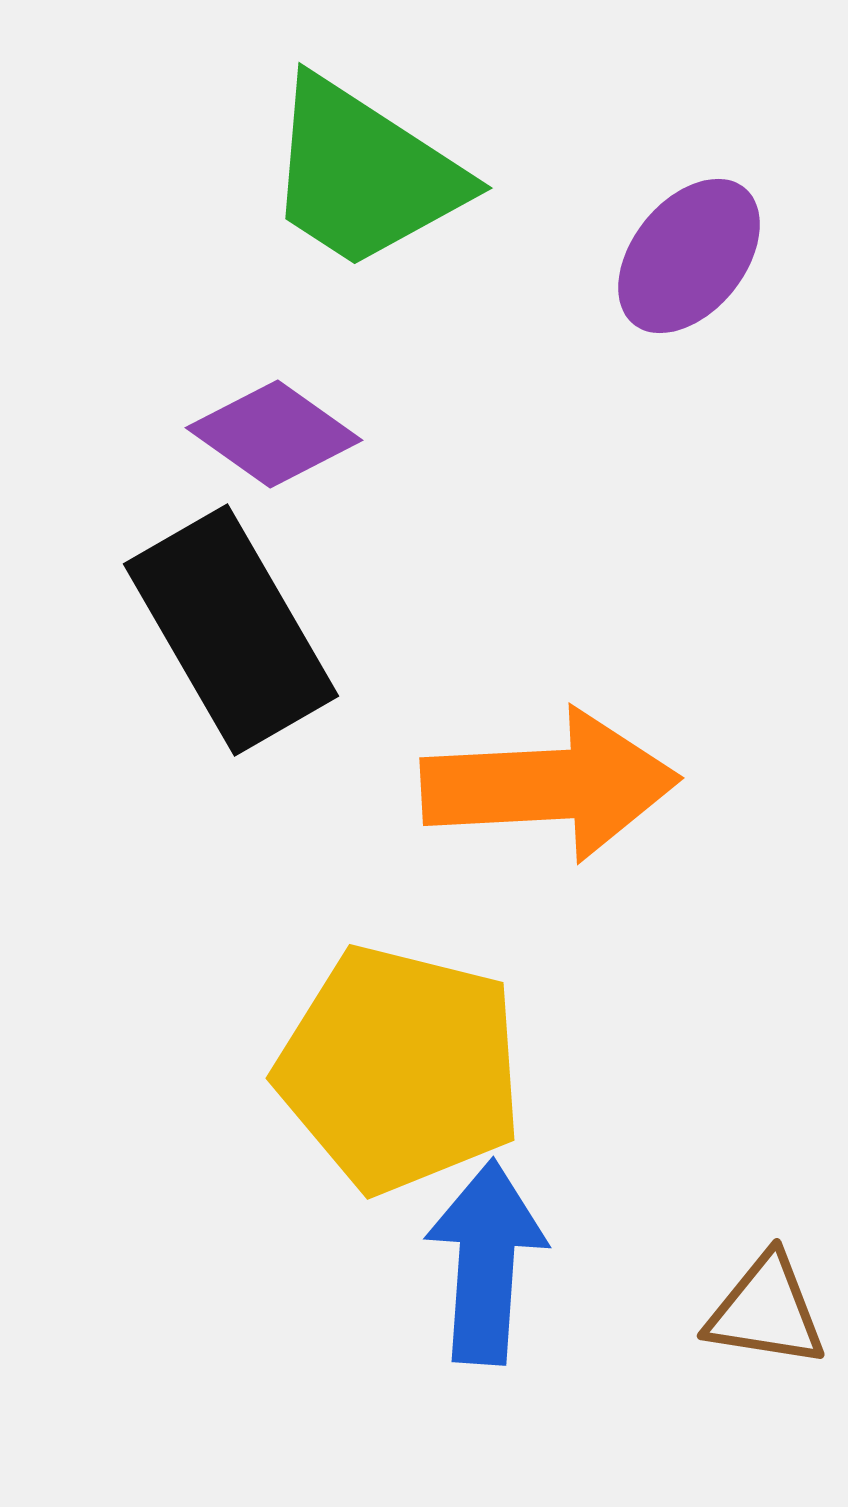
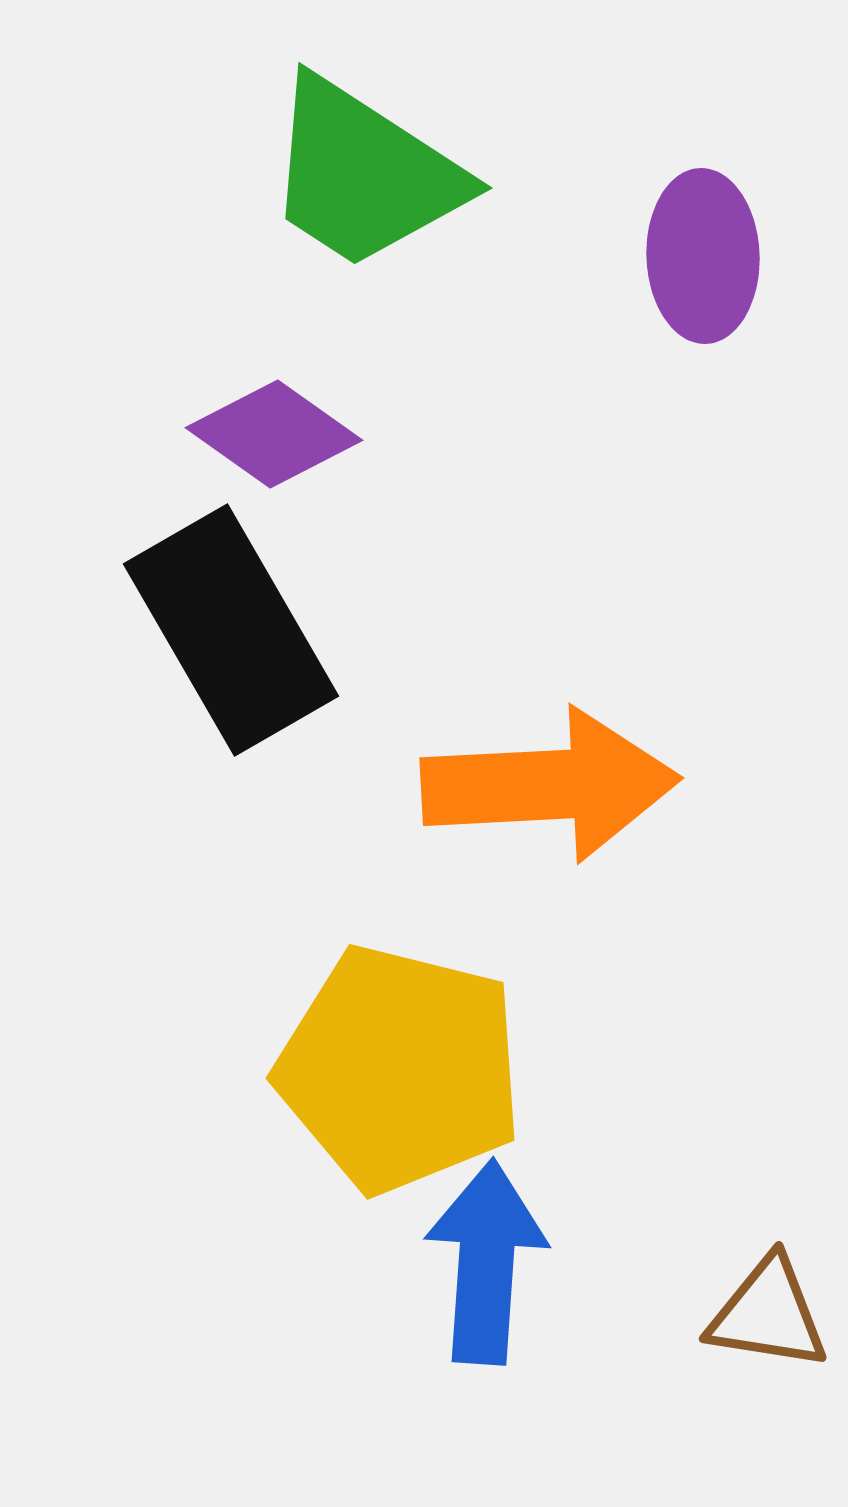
purple ellipse: moved 14 px right; rotated 41 degrees counterclockwise
brown triangle: moved 2 px right, 3 px down
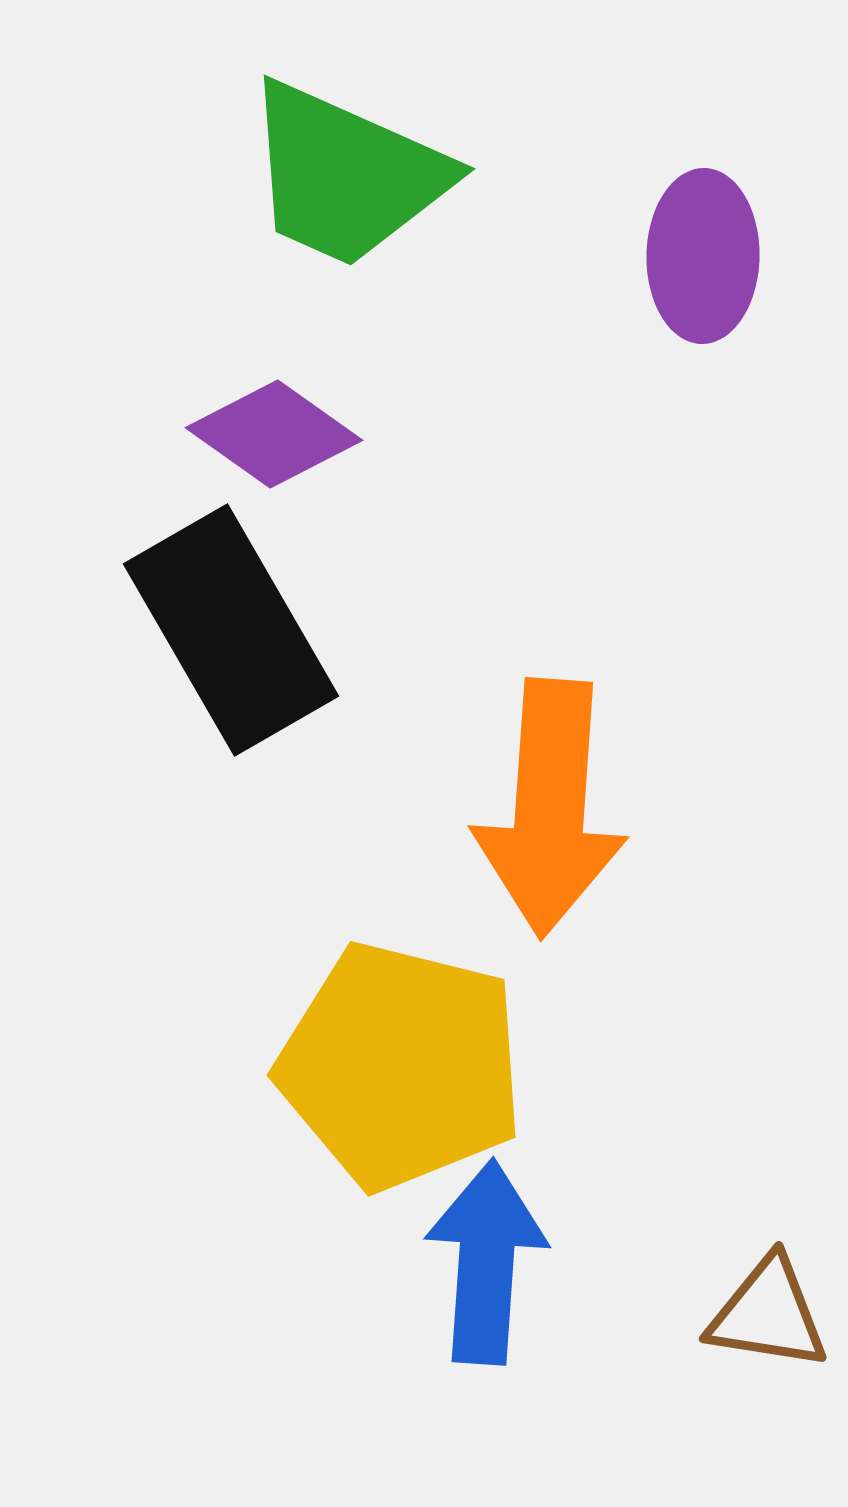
green trapezoid: moved 18 px left, 1 px down; rotated 9 degrees counterclockwise
purple ellipse: rotated 3 degrees clockwise
orange arrow: moved 23 px down; rotated 97 degrees clockwise
yellow pentagon: moved 1 px right, 3 px up
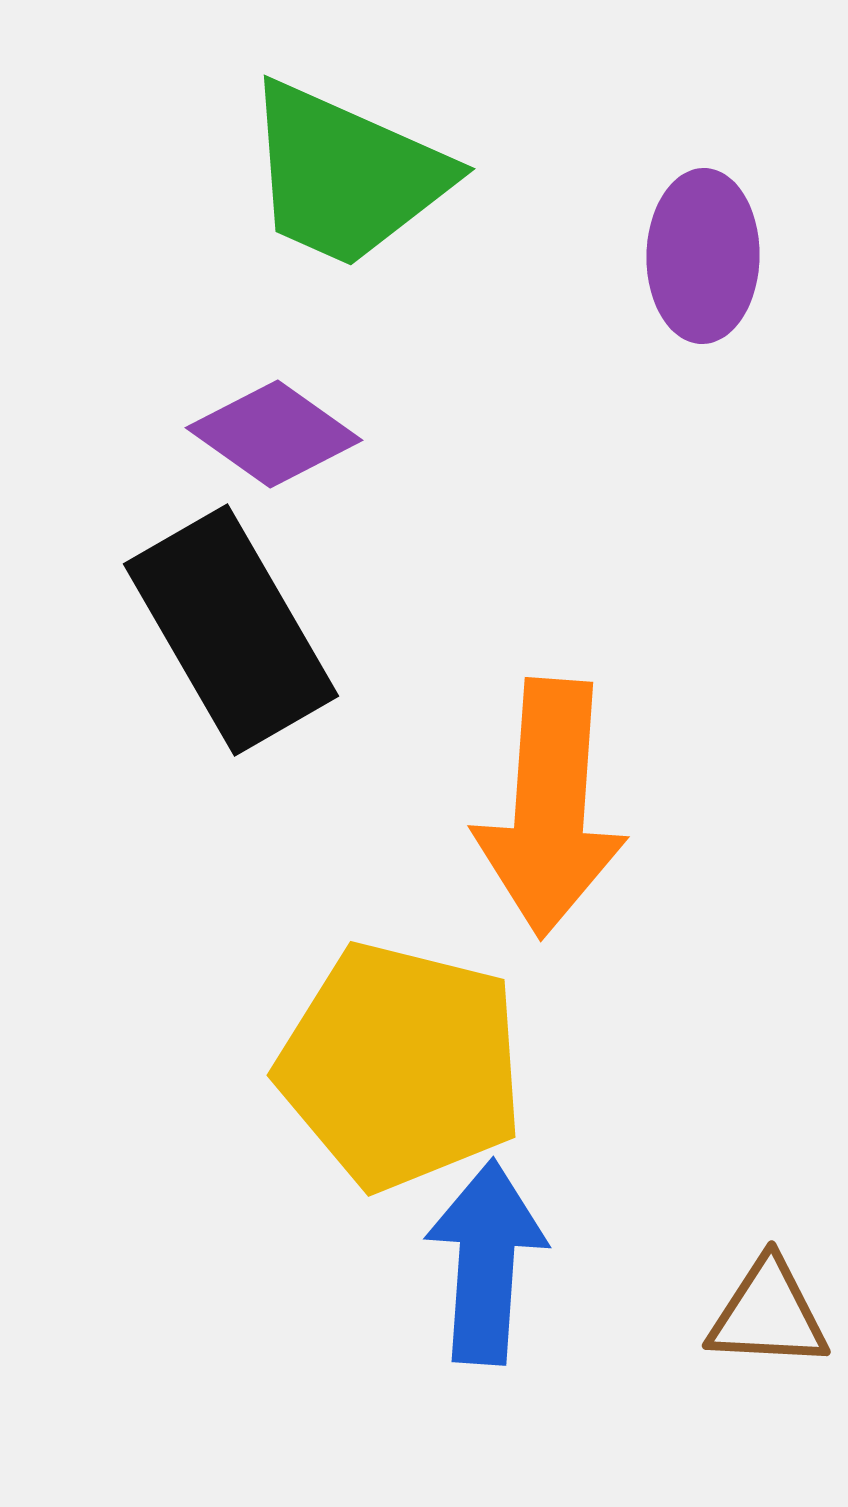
brown triangle: rotated 6 degrees counterclockwise
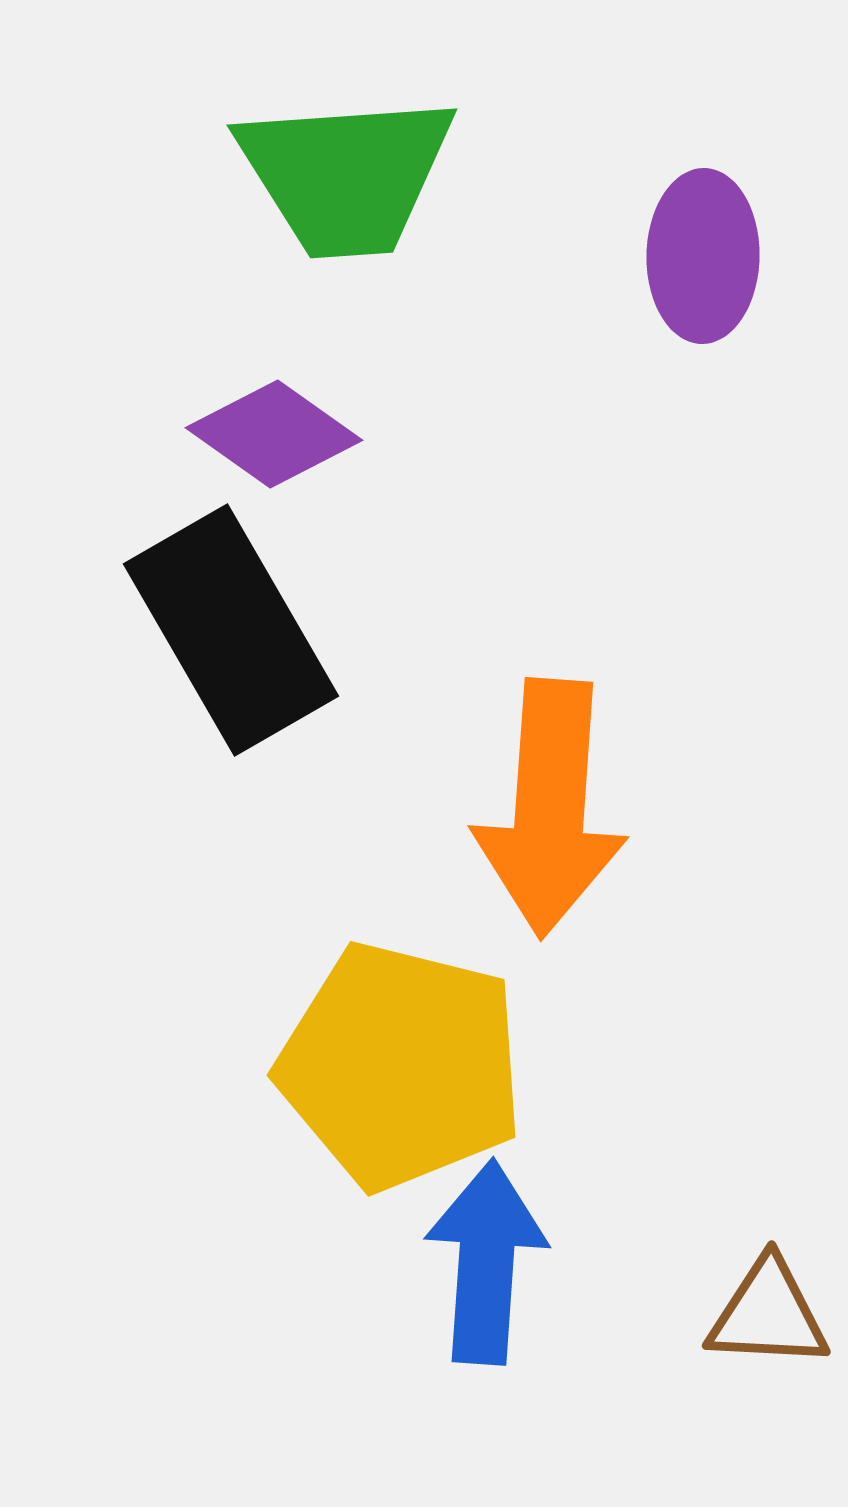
green trapezoid: rotated 28 degrees counterclockwise
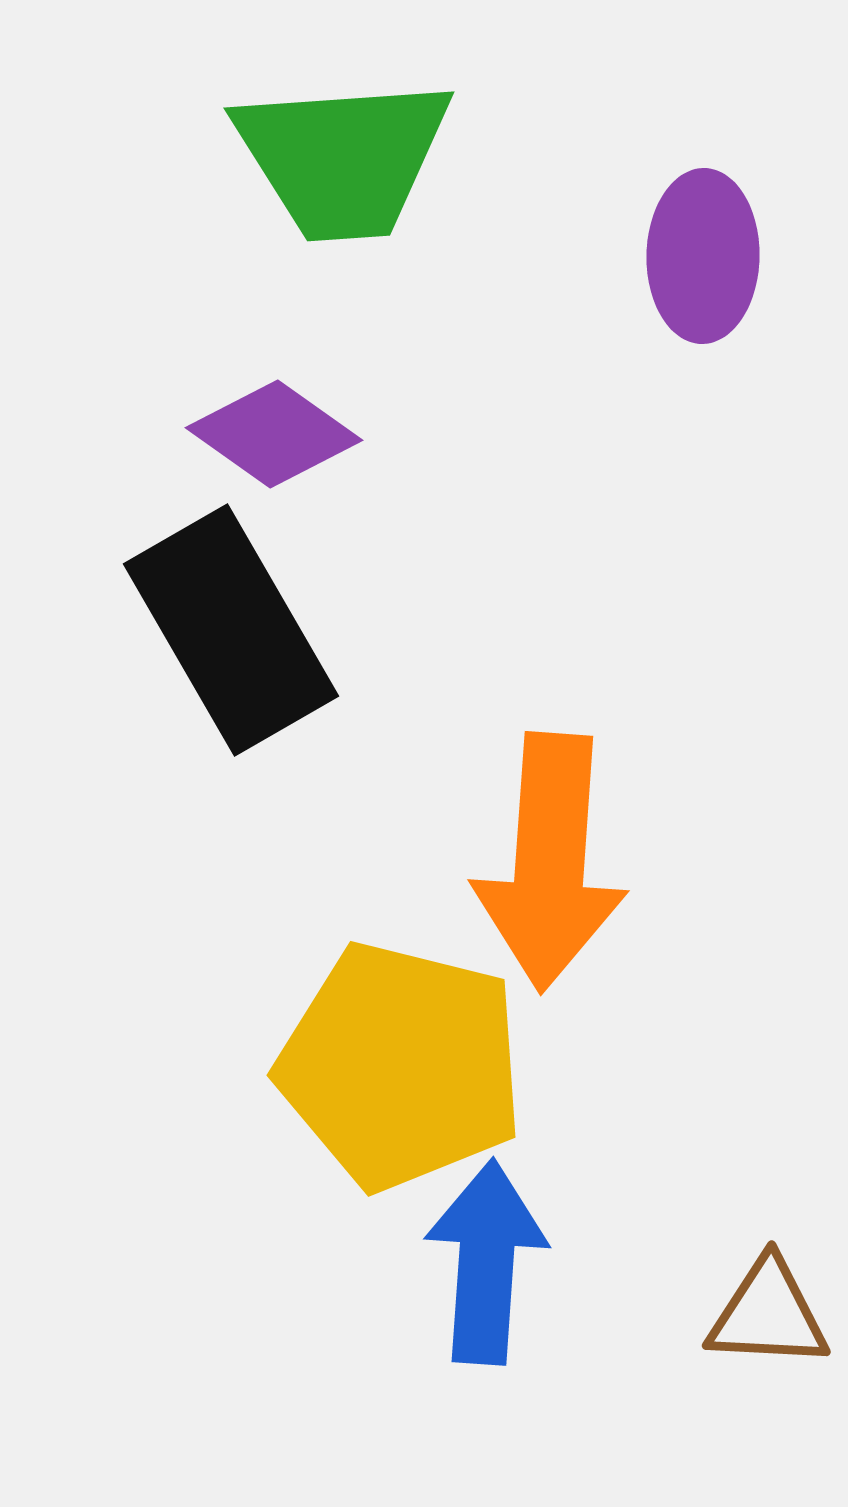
green trapezoid: moved 3 px left, 17 px up
orange arrow: moved 54 px down
